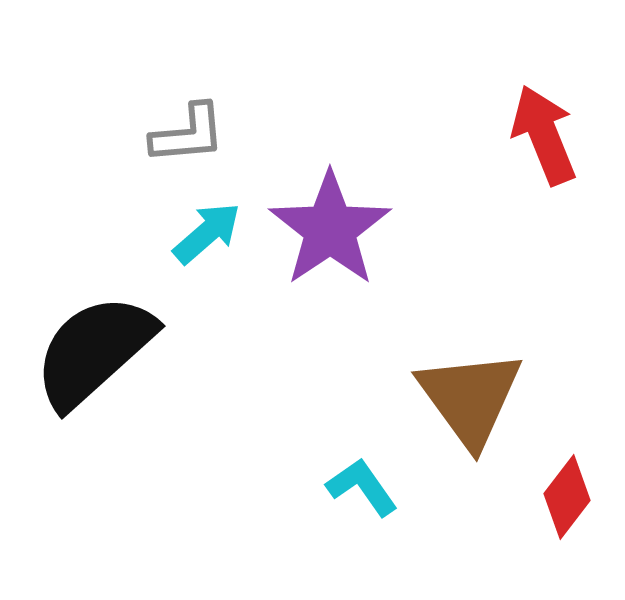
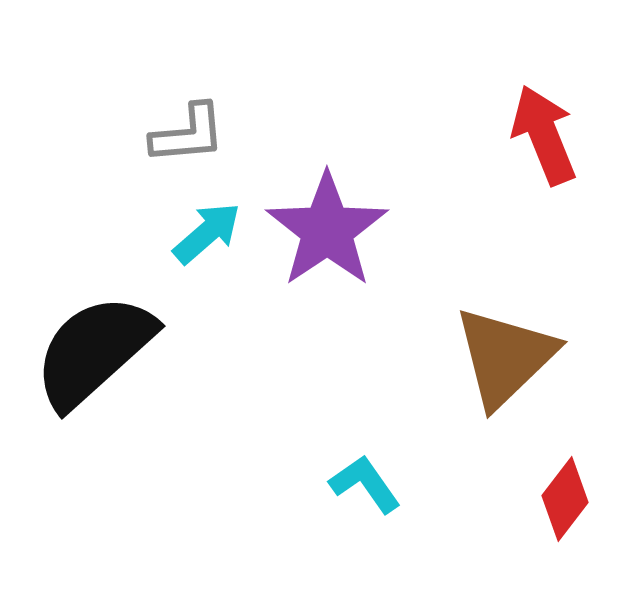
purple star: moved 3 px left, 1 px down
brown triangle: moved 35 px right, 41 px up; rotated 22 degrees clockwise
cyan L-shape: moved 3 px right, 3 px up
red diamond: moved 2 px left, 2 px down
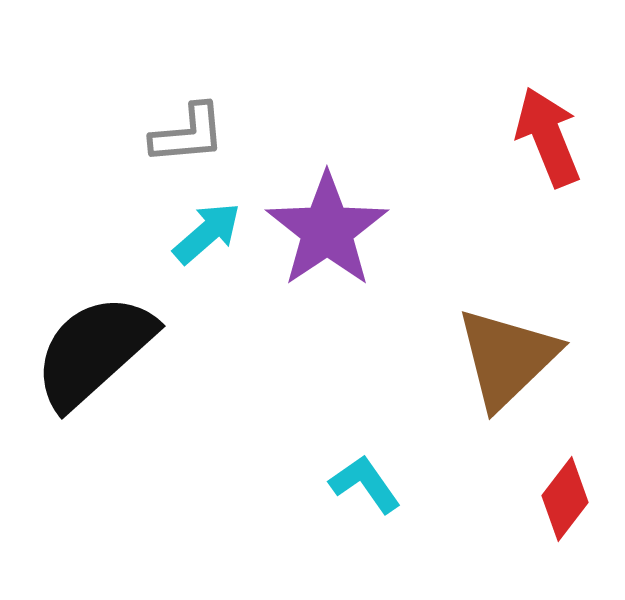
red arrow: moved 4 px right, 2 px down
brown triangle: moved 2 px right, 1 px down
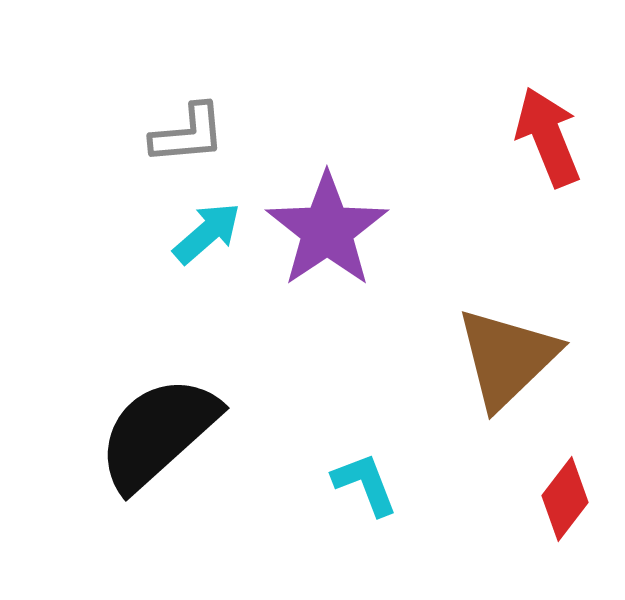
black semicircle: moved 64 px right, 82 px down
cyan L-shape: rotated 14 degrees clockwise
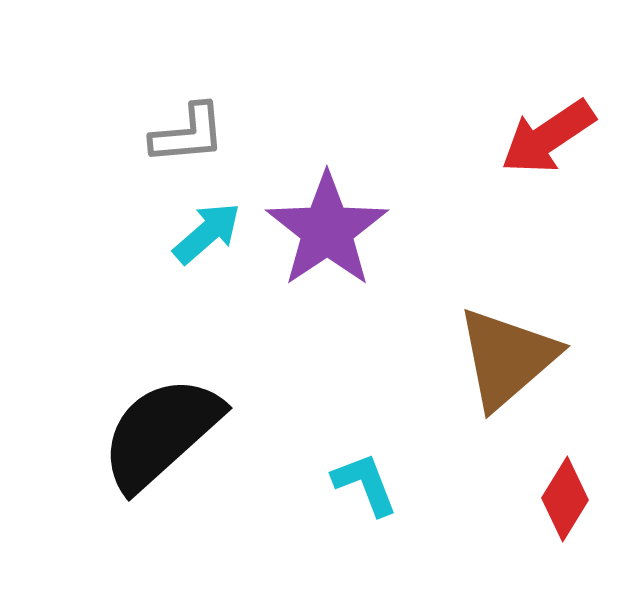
red arrow: rotated 102 degrees counterclockwise
brown triangle: rotated 3 degrees clockwise
black semicircle: moved 3 px right
red diamond: rotated 6 degrees counterclockwise
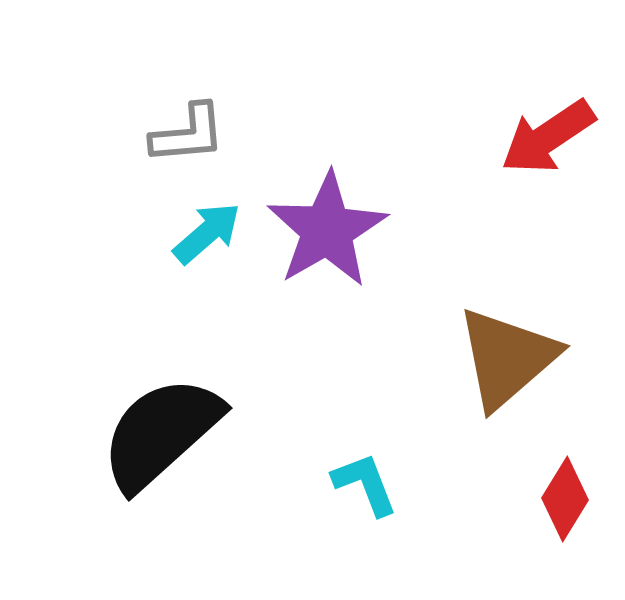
purple star: rotated 4 degrees clockwise
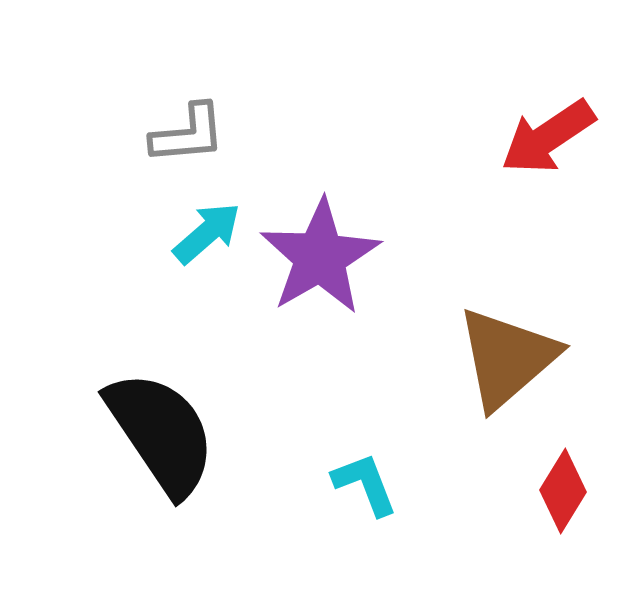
purple star: moved 7 px left, 27 px down
black semicircle: rotated 98 degrees clockwise
red diamond: moved 2 px left, 8 px up
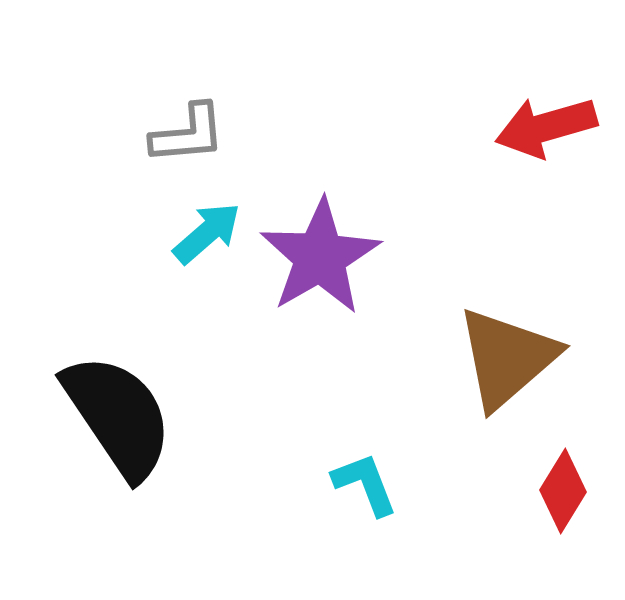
red arrow: moved 2 px left, 10 px up; rotated 18 degrees clockwise
black semicircle: moved 43 px left, 17 px up
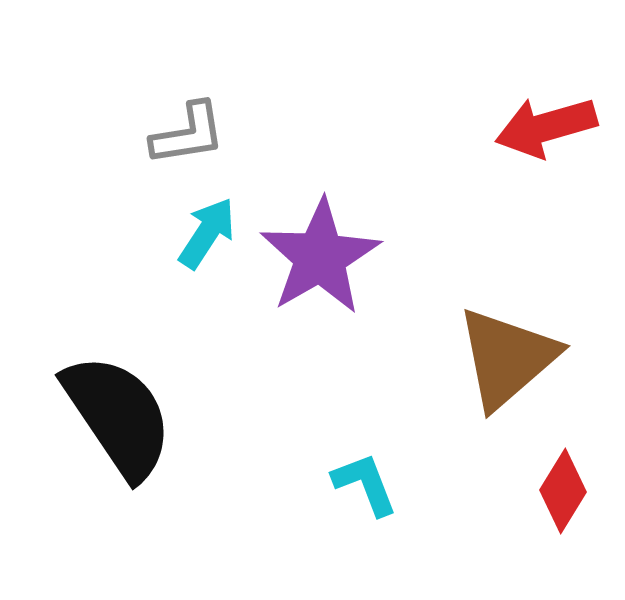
gray L-shape: rotated 4 degrees counterclockwise
cyan arrow: rotated 16 degrees counterclockwise
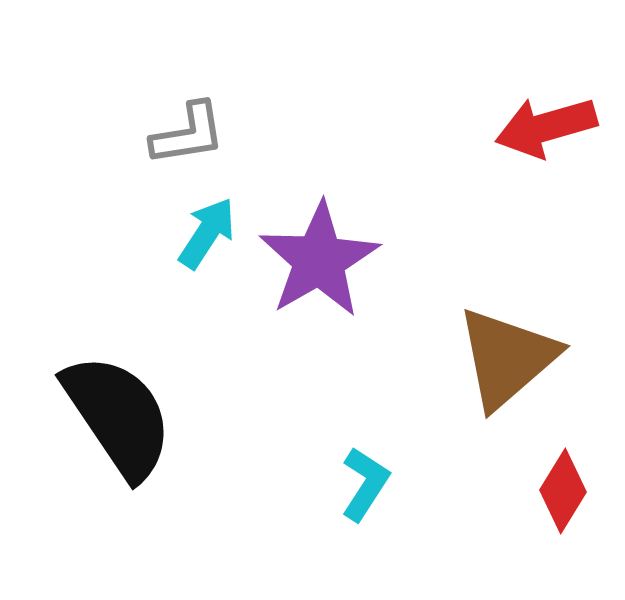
purple star: moved 1 px left, 3 px down
cyan L-shape: rotated 54 degrees clockwise
